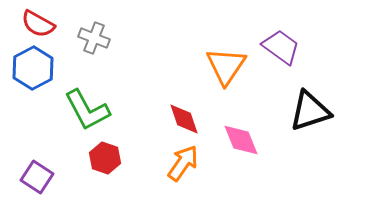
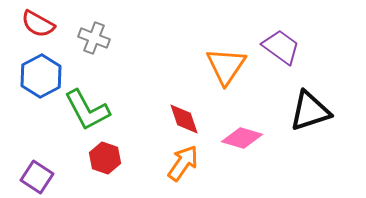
blue hexagon: moved 8 px right, 8 px down
pink diamond: moved 1 px right, 2 px up; rotated 51 degrees counterclockwise
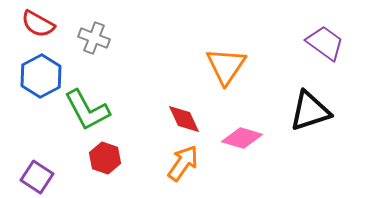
purple trapezoid: moved 44 px right, 4 px up
red diamond: rotated 6 degrees counterclockwise
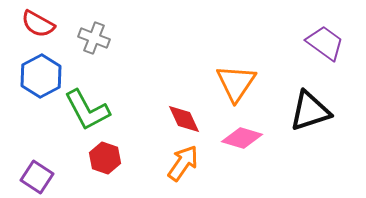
orange triangle: moved 10 px right, 17 px down
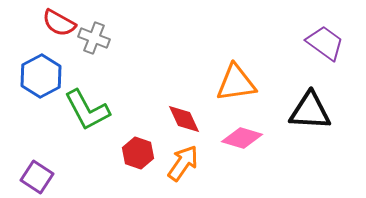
red semicircle: moved 21 px right, 1 px up
orange triangle: rotated 48 degrees clockwise
black triangle: rotated 21 degrees clockwise
red hexagon: moved 33 px right, 5 px up
